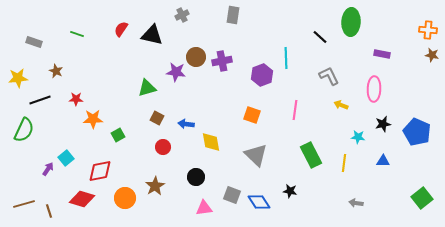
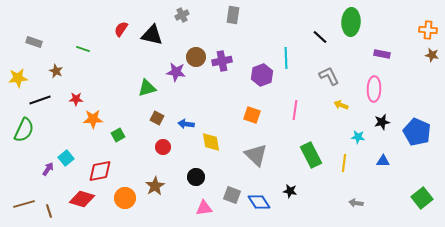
green line at (77, 34): moved 6 px right, 15 px down
black star at (383, 124): moved 1 px left, 2 px up
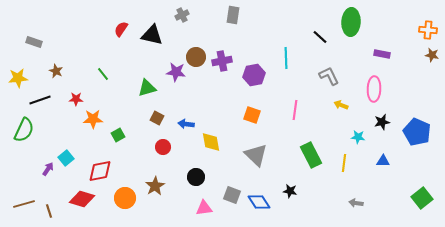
green line at (83, 49): moved 20 px right, 25 px down; rotated 32 degrees clockwise
purple hexagon at (262, 75): moved 8 px left; rotated 10 degrees clockwise
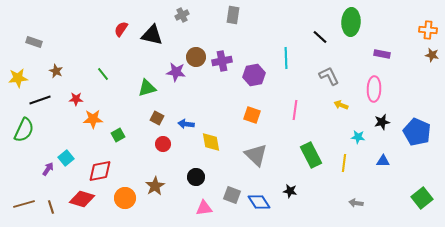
red circle at (163, 147): moved 3 px up
brown line at (49, 211): moved 2 px right, 4 px up
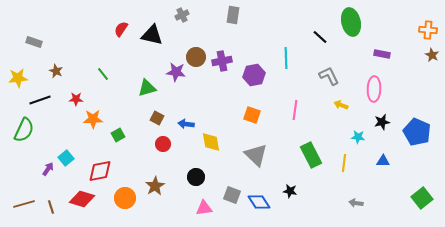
green ellipse at (351, 22): rotated 16 degrees counterclockwise
brown star at (432, 55): rotated 16 degrees clockwise
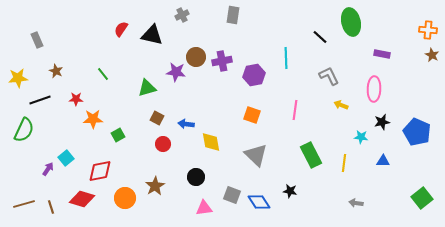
gray rectangle at (34, 42): moved 3 px right, 2 px up; rotated 49 degrees clockwise
cyan star at (358, 137): moved 3 px right
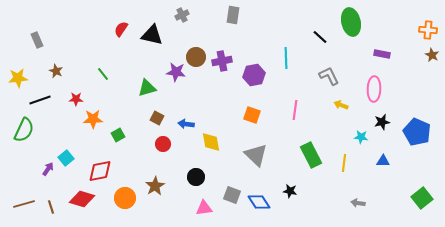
gray arrow at (356, 203): moved 2 px right
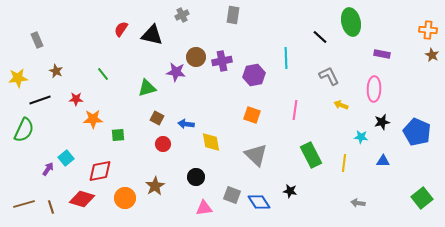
green square at (118, 135): rotated 24 degrees clockwise
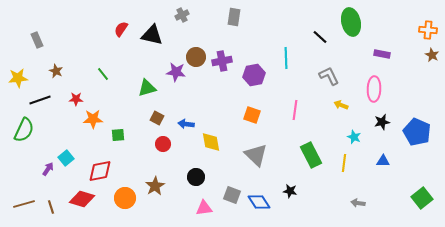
gray rectangle at (233, 15): moved 1 px right, 2 px down
cyan star at (361, 137): moved 7 px left; rotated 16 degrees clockwise
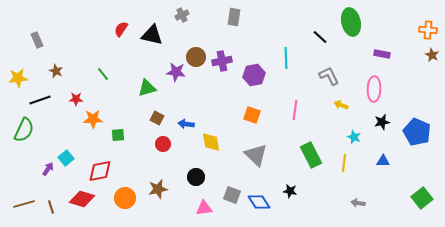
brown star at (155, 186): moved 3 px right, 3 px down; rotated 18 degrees clockwise
